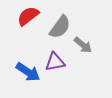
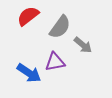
blue arrow: moved 1 px right, 1 px down
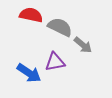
red semicircle: moved 3 px right, 1 px up; rotated 50 degrees clockwise
gray semicircle: rotated 100 degrees counterclockwise
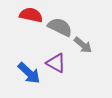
purple triangle: moved 1 px right, 1 px down; rotated 40 degrees clockwise
blue arrow: rotated 10 degrees clockwise
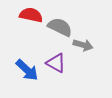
gray arrow: rotated 24 degrees counterclockwise
blue arrow: moved 2 px left, 3 px up
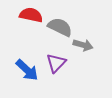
purple triangle: rotated 45 degrees clockwise
